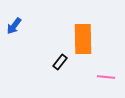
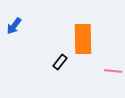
pink line: moved 7 px right, 6 px up
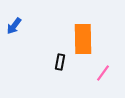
black rectangle: rotated 28 degrees counterclockwise
pink line: moved 10 px left, 2 px down; rotated 60 degrees counterclockwise
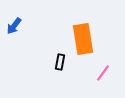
orange rectangle: rotated 8 degrees counterclockwise
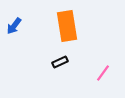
orange rectangle: moved 16 px left, 13 px up
black rectangle: rotated 56 degrees clockwise
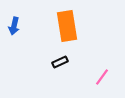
blue arrow: rotated 24 degrees counterclockwise
pink line: moved 1 px left, 4 px down
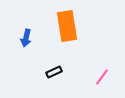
blue arrow: moved 12 px right, 12 px down
black rectangle: moved 6 px left, 10 px down
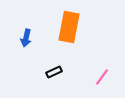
orange rectangle: moved 2 px right, 1 px down; rotated 20 degrees clockwise
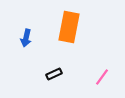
black rectangle: moved 2 px down
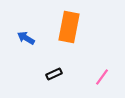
blue arrow: rotated 108 degrees clockwise
